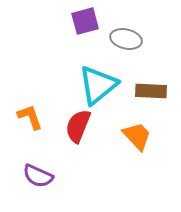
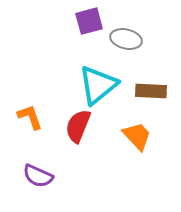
purple square: moved 4 px right
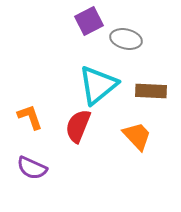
purple square: rotated 12 degrees counterclockwise
purple semicircle: moved 6 px left, 8 px up
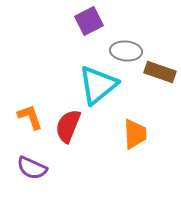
gray ellipse: moved 12 px down; rotated 8 degrees counterclockwise
brown rectangle: moved 9 px right, 19 px up; rotated 16 degrees clockwise
red semicircle: moved 10 px left
orange trapezoid: moved 2 px left, 2 px up; rotated 40 degrees clockwise
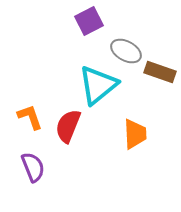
gray ellipse: rotated 24 degrees clockwise
purple semicircle: moved 1 px right, 1 px up; rotated 136 degrees counterclockwise
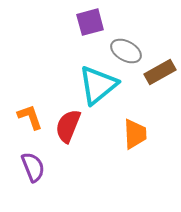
purple square: moved 1 px right, 1 px down; rotated 12 degrees clockwise
brown rectangle: rotated 48 degrees counterclockwise
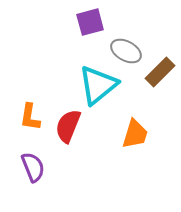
brown rectangle: rotated 16 degrees counterclockwise
orange L-shape: rotated 152 degrees counterclockwise
orange trapezoid: rotated 20 degrees clockwise
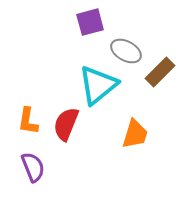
orange L-shape: moved 2 px left, 4 px down
red semicircle: moved 2 px left, 2 px up
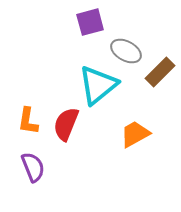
orange trapezoid: rotated 136 degrees counterclockwise
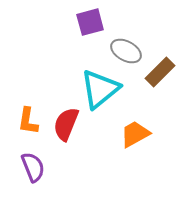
cyan triangle: moved 2 px right, 4 px down
